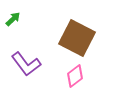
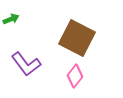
green arrow: moved 2 px left; rotated 21 degrees clockwise
pink diamond: rotated 15 degrees counterclockwise
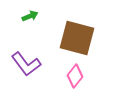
green arrow: moved 19 px right, 3 px up
brown square: rotated 12 degrees counterclockwise
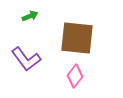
brown square: rotated 9 degrees counterclockwise
purple L-shape: moved 5 px up
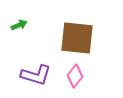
green arrow: moved 11 px left, 9 px down
purple L-shape: moved 10 px right, 16 px down; rotated 36 degrees counterclockwise
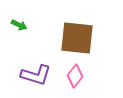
green arrow: rotated 49 degrees clockwise
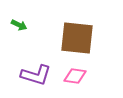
pink diamond: rotated 60 degrees clockwise
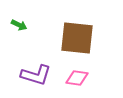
pink diamond: moved 2 px right, 2 px down
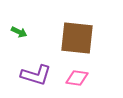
green arrow: moved 7 px down
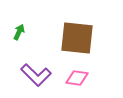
green arrow: rotated 91 degrees counterclockwise
purple L-shape: rotated 28 degrees clockwise
